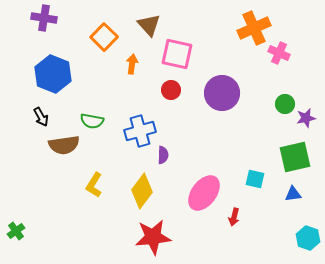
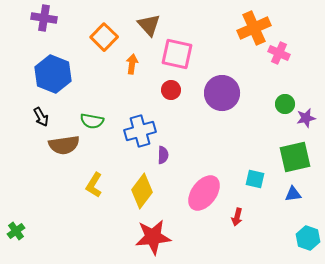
red arrow: moved 3 px right
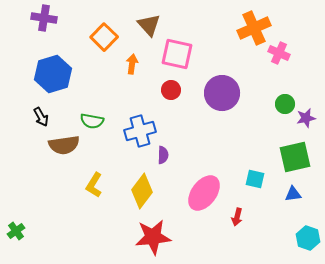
blue hexagon: rotated 21 degrees clockwise
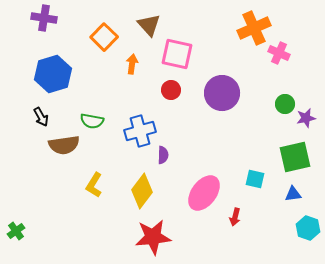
red arrow: moved 2 px left
cyan hexagon: moved 10 px up
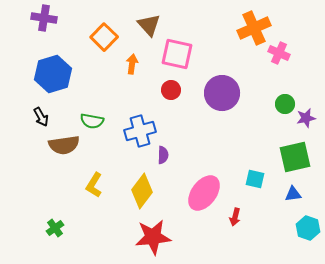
green cross: moved 39 px right, 3 px up
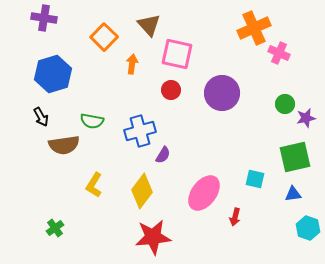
purple semicircle: rotated 30 degrees clockwise
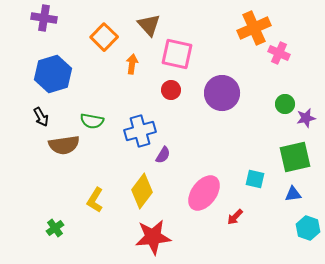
yellow L-shape: moved 1 px right, 15 px down
red arrow: rotated 30 degrees clockwise
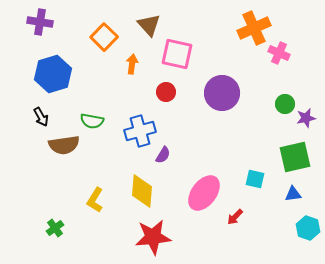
purple cross: moved 4 px left, 4 px down
red circle: moved 5 px left, 2 px down
yellow diamond: rotated 32 degrees counterclockwise
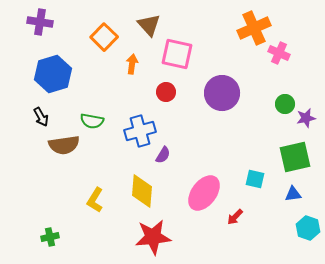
green cross: moved 5 px left, 9 px down; rotated 24 degrees clockwise
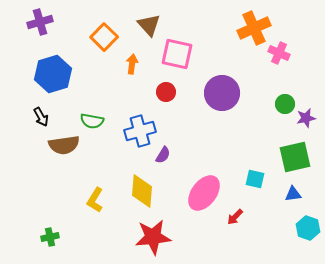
purple cross: rotated 25 degrees counterclockwise
